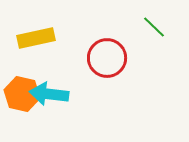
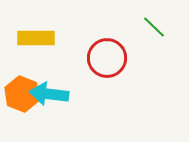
yellow rectangle: rotated 12 degrees clockwise
orange hexagon: rotated 8 degrees clockwise
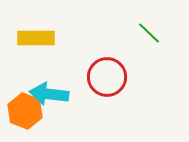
green line: moved 5 px left, 6 px down
red circle: moved 19 px down
orange hexagon: moved 3 px right, 17 px down
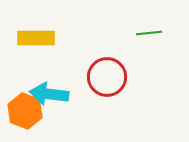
green line: rotated 50 degrees counterclockwise
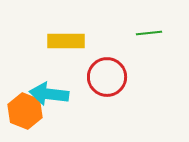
yellow rectangle: moved 30 px right, 3 px down
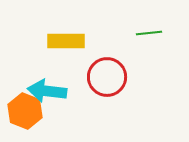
cyan arrow: moved 2 px left, 3 px up
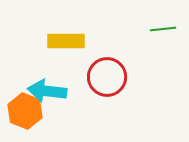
green line: moved 14 px right, 4 px up
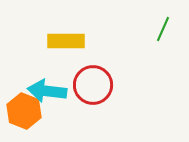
green line: rotated 60 degrees counterclockwise
red circle: moved 14 px left, 8 px down
orange hexagon: moved 1 px left
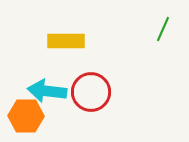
red circle: moved 2 px left, 7 px down
orange hexagon: moved 2 px right, 5 px down; rotated 20 degrees counterclockwise
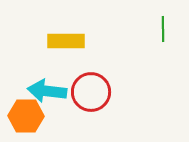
green line: rotated 25 degrees counterclockwise
